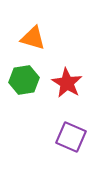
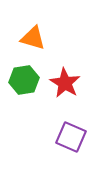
red star: moved 2 px left
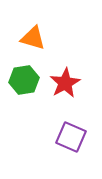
red star: rotated 12 degrees clockwise
